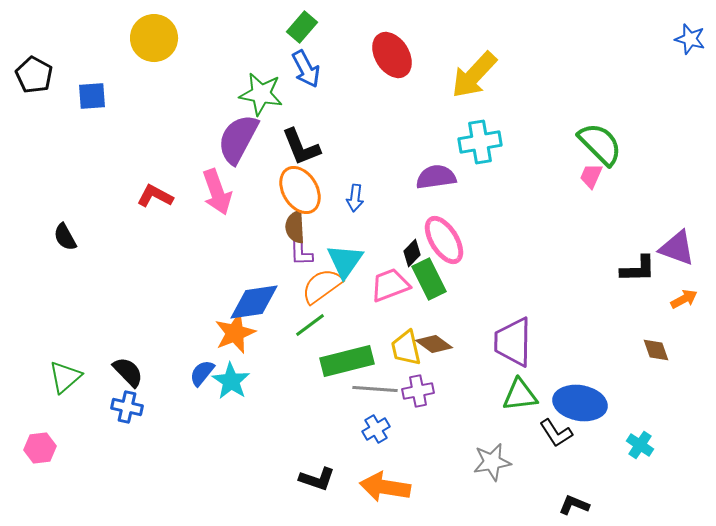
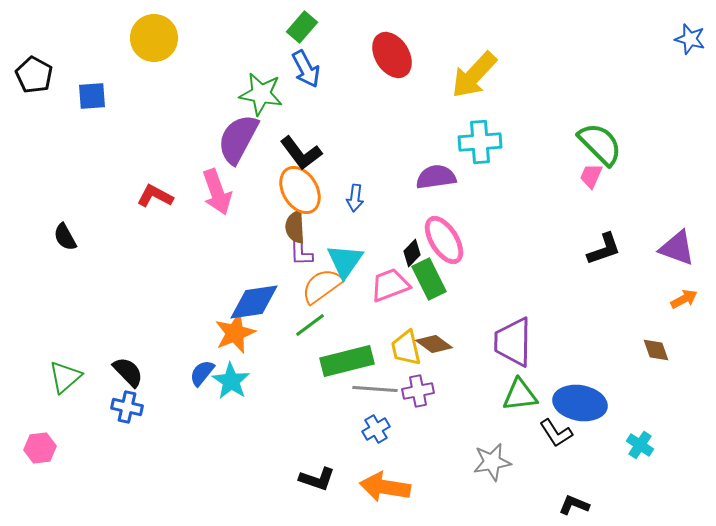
cyan cross at (480, 142): rotated 6 degrees clockwise
black L-shape at (301, 147): moved 6 px down; rotated 15 degrees counterclockwise
black L-shape at (638, 269): moved 34 px left, 20 px up; rotated 18 degrees counterclockwise
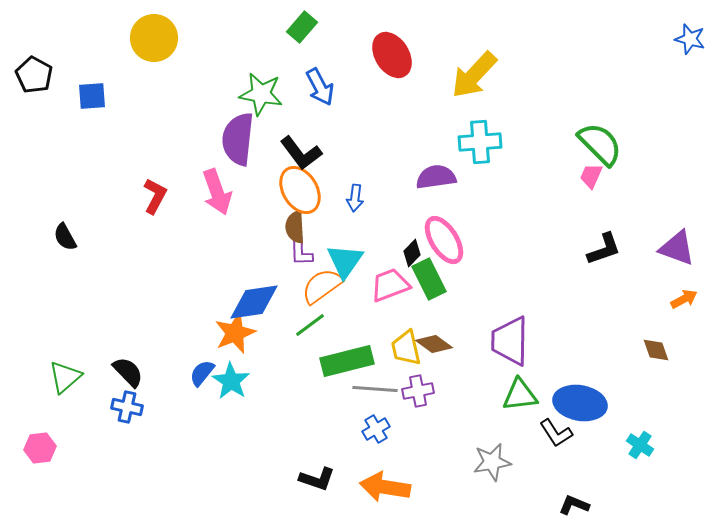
blue arrow at (306, 69): moved 14 px right, 18 px down
purple semicircle at (238, 139): rotated 22 degrees counterclockwise
red L-shape at (155, 196): rotated 90 degrees clockwise
purple trapezoid at (513, 342): moved 3 px left, 1 px up
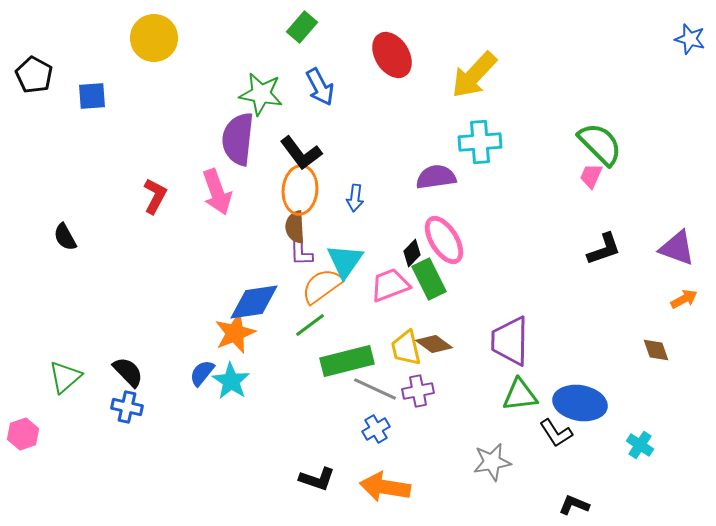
orange ellipse at (300, 190): rotated 36 degrees clockwise
gray line at (375, 389): rotated 21 degrees clockwise
pink hexagon at (40, 448): moved 17 px left, 14 px up; rotated 12 degrees counterclockwise
